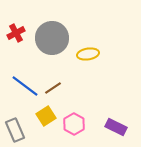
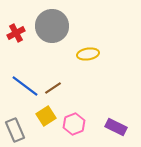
gray circle: moved 12 px up
pink hexagon: rotated 10 degrees clockwise
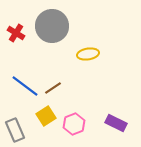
red cross: rotated 30 degrees counterclockwise
purple rectangle: moved 4 px up
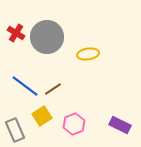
gray circle: moved 5 px left, 11 px down
brown line: moved 1 px down
yellow square: moved 4 px left
purple rectangle: moved 4 px right, 2 px down
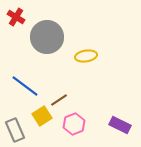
red cross: moved 16 px up
yellow ellipse: moved 2 px left, 2 px down
brown line: moved 6 px right, 11 px down
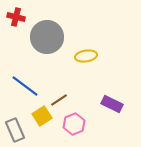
red cross: rotated 18 degrees counterclockwise
purple rectangle: moved 8 px left, 21 px up
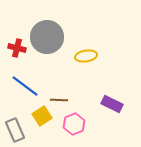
red cross: moved 1 px right, 31 px down
brown line: rotated 36 degrees clockwise
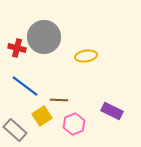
gray circle: moved 3 px left
purple rectangle: moved 7 px down
gray rectangle: rotated 25 degrees counterclockwise
